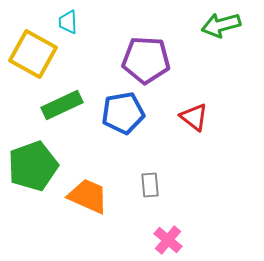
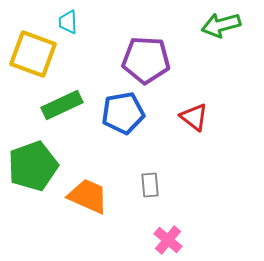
yellow square: rotated 9 degrees counterclockwise
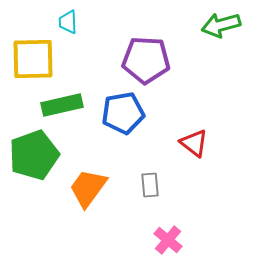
yellow square: moved 5 px down; rotated 21 degrees counterclockwise
green rectangle: rotated 12 degrees clockwise
red triangle: moved 26 px down
green pentagon: moved 1 px right, 11 px up
orange trapezoid: moved 8 px up; rotated 78 degrees counterclockwise
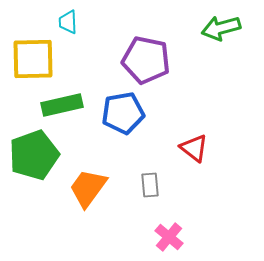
green arrow: moved 3 px down
purple pentagon: rotated 9 degrees clockwise
red triangle: moved 5 px down
pink cross: moved 1 px right, 3 px up
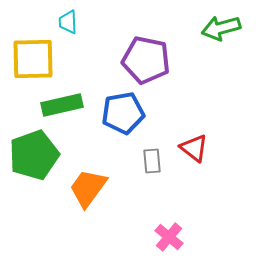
gray rectangle: moved 2 px right, 24 px up
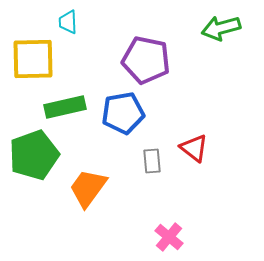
green rectangle: moved 3 px right, 2 px down
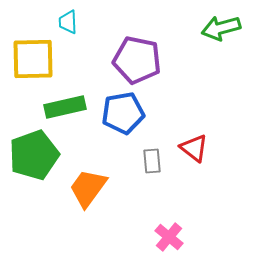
purple pentagon: moved 9 px left
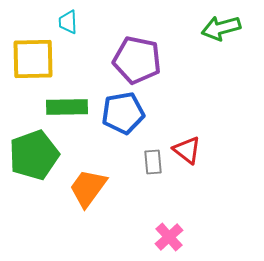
green rectangle: moved 2 px right; rotated 12 degrees clockwise
red triangle: moved 7 px left, 2 px down
gray rectangle: moved 1 px right, 1 px down
pink cross: rotated 8 degrees clockwise
